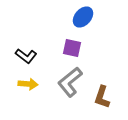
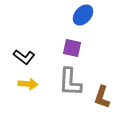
blue ellipse: moved 2 px up
black L-shape: moved 2 px left, 1 px down
gray L-shape: rotated 48 degrees counterclockwise
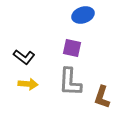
blue ellipse: rotated 30 degrees clockwise
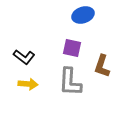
brown L-shape: moved 31 px up
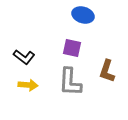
blue ellipse: rotated 35 degrees clockwise
brown L-shape: moved 5 px right, 5 px down
yellow arrow: moved 1 px down
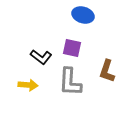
black L-shape: moved 17 px right
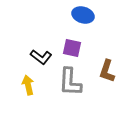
yellow arrow: rotated 108 degrees counterclockwise
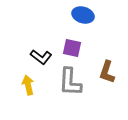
brown L-shape: moved 1 px down
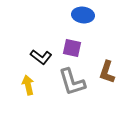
blue ellipse: rotated 10 degrees counterclockwise
gray L-shape: moved 2 px right; rotated 20 degrees counterclockwise
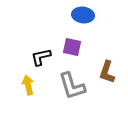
purple square: moved 1 px up
black L-shape: rotated 130 degrees clockwise
gray L-shape: moved 4 px down
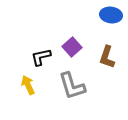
blue ellipse: moved 28 px right
purple square: rotated 36 degrees clockwise
brown L-shape: moved 15 px up
yellow arrow: rotated 12 degrees counterclockwise
